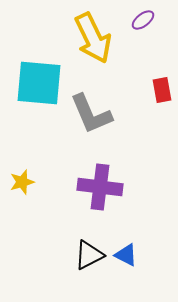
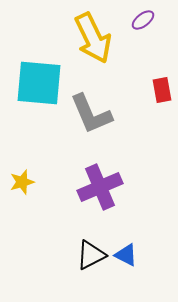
purple cross: rotated 30 degrees counterclockwise
black triangle: moved 2 px right
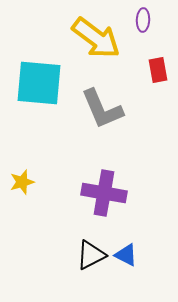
purple ellipse: rotated 50 degrees counterclockwise
yellow arrow: moved 3 px right; rotated 27 degrees counterclockwise
red rectangle: moved 4 px left, 20 px up
gray L-shape: moved 11 px right, 5 px up
purple cross: moved 4 px right, 6 px down; rotated 33 degrees clockwise
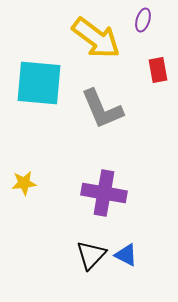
purple ellipse: rotated 15 degrees clockwise
yellow star: moved 2 px right, 1 px down; rotated 10 degrees clockwise
black triangle: rotated 20 degrees counterclockwise
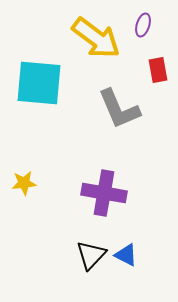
purple ellipse: moved 5 px down
gray L-shape: moved 17 px right
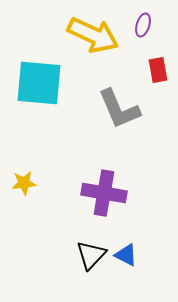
yellow arrow: moved 3 px left, 3 px up; rotated 12 degrees counterclockwise
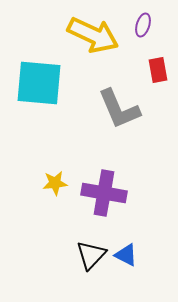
yellow star: moved 31 px right
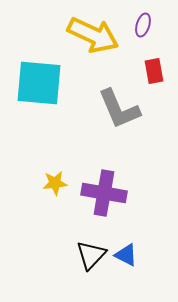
red rectangle: moved 4 px left, 1 px down
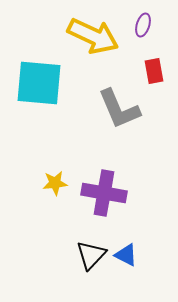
yellow arrow: moved 1 px down
